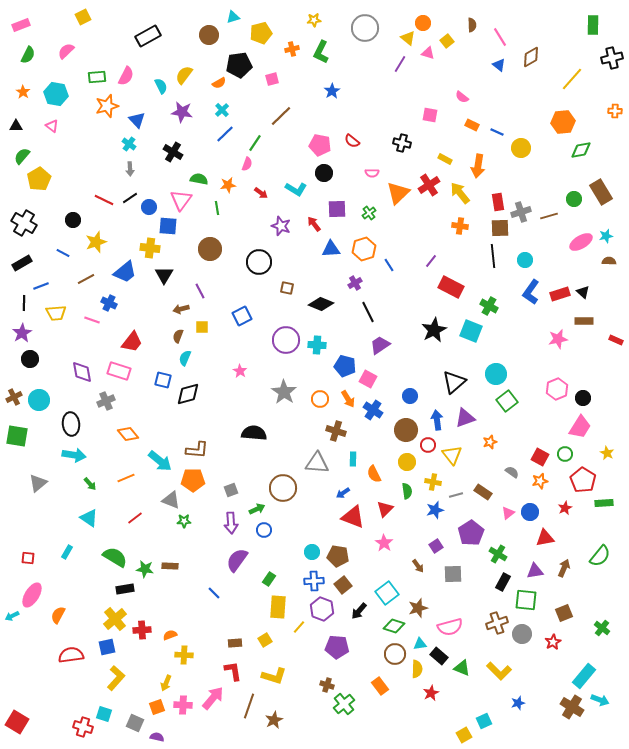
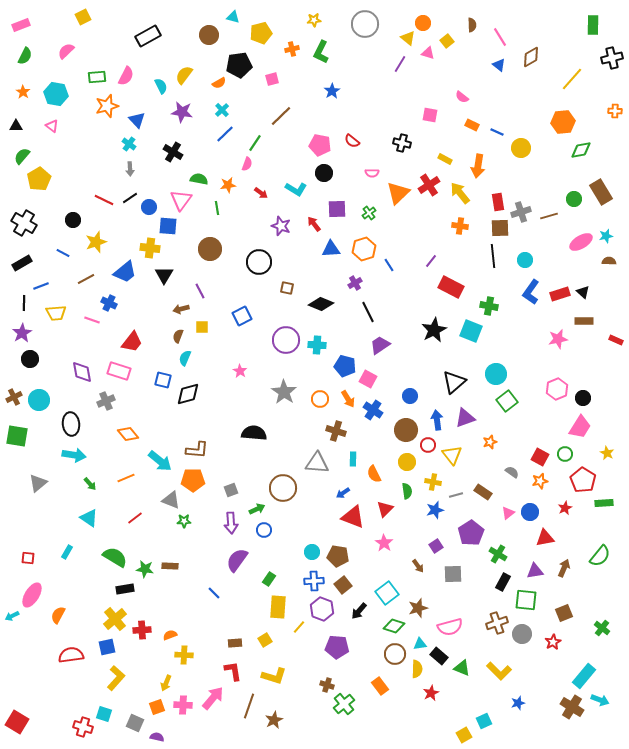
cyan triangle at (233, 17): rotated 32 degrees clockwise
gray circle at (365, 28): moved 4 px up
green semicircle at (28, 55): moved 3 px left, 1 px down
green cross at (489, 306): rotated 18 degrees counterclockwise
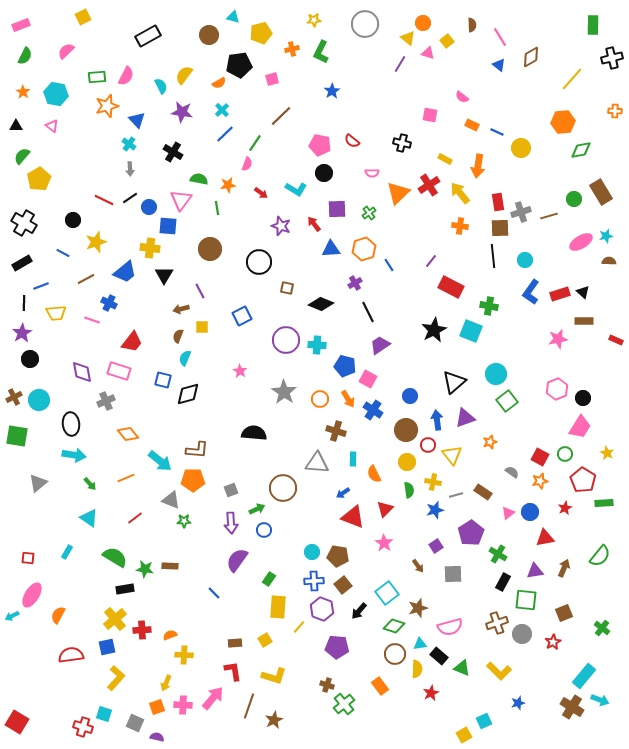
green semicircle at (407, 491): moved 2 px right, 1 px up
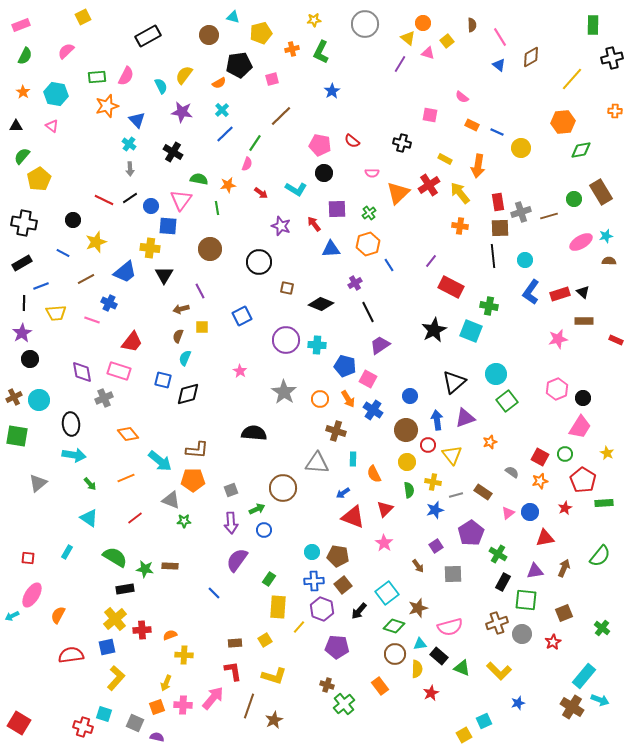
blue circle at (149, 207): moved 2 px right, 1 px up
black cross at (24, 223): rotated 20 degrees counterclockwise
orange hexagon at (364, 249): moved 4 px right, 5 px up
gray cross at (106, 401): moved 2 px left, 3 px up
red square at (17, 722): moved 2 px right, 1 px down
